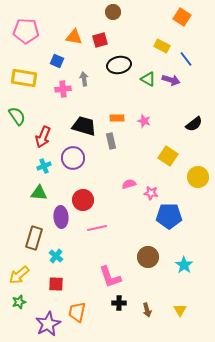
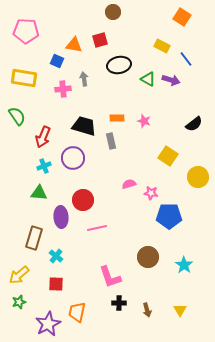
orange triangle at (74, 37): moved 8 px down
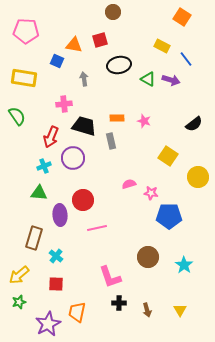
pink cross at (63, 89): moved 1 px right, 15 px down
red arrow at (43, 137): moved 8 px right
purple ellipse at (61, 217): moved 1 px left, 2 px up
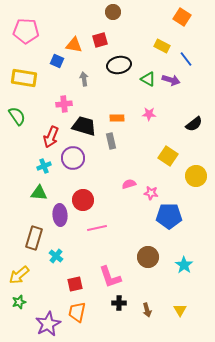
pink star at (144, 121): moved 5 px right, 7 px up; rotated 16 degrees counterclockwise
yellow circle at (198, 177): moved 2 px left, 1 px up
red square at (56, 284): moved 19 px right; rotated 14 degrees counterclockwise
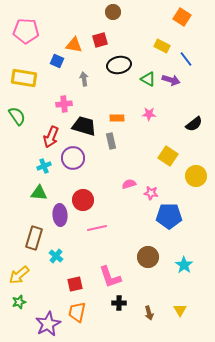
brown arrow at (147, 310): moved 2 px right, 3 px down
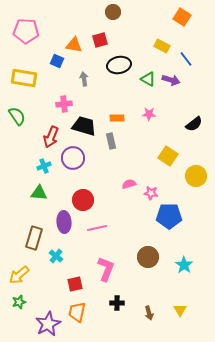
purple ellipse at (60, 215): moved 4 px right, 7 px down
pink L-shape at (110, 277): moved 4 px left, 8 px up; rotated 140 degrees counterclockwise
black cross at (119, 303): moved 2 px left
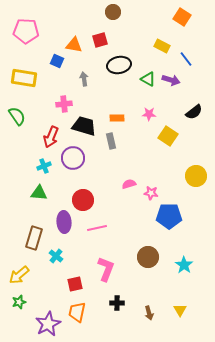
black semicircle at (194, 124): moved 12 px up
yellow square at (168, 156): moved 20 px up
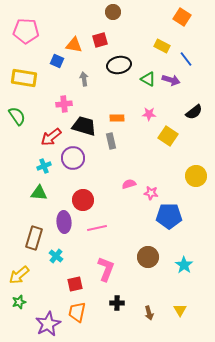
red arrow at (51, 137): rotated 30 degrees clockwise
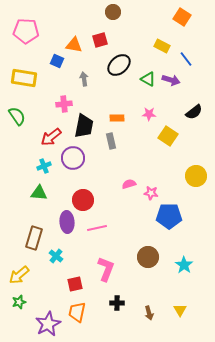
black ellipse at (119, 65): rotated 30 degrees counterclockwise
black trapezoid at (84, 126): rotated 85 degrees clockwise
purple ellipse at (64, 222): moved 3 px right
